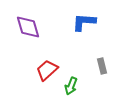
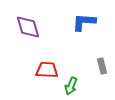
red trapezoid: rotated 45 degrees clockwise
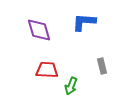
purple diamond: moved 11 px right, 3 px down
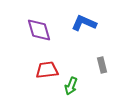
blue L-shape: moved 1 px down; rotated 20 degrees clockwise
gray rectangle: moved 1 px up
red trapezoid: rotated 10 degrees counterclockwise
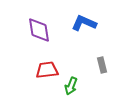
purple diamond: rotated 8 degrees clockwise
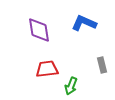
red trapezoid: moved 1 px up
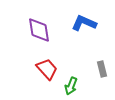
gray rectangle: moved 4 px down
red trapezoid: rotated 55 degrees clockwise
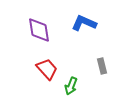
gray rectangle: moved 3 px up
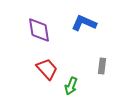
gray rectangle: rotated 21 degrees clockwise
